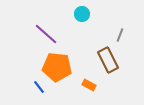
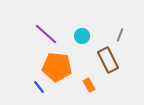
cyan circle: moved 22 px down
orange rectangle: rotated 32 degrees clockwise
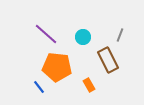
cyan circle: moved 1 px right, 1 px down
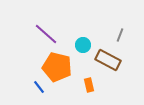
cyan circle: moved 8 px down
brown rectangle: rotated 35 degrees counterclockwise
orange pentagon: rotated 8 degrees clockwise
orange rectangle: rotated 16 degrees clockwise
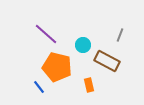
brown rectangle: moved 1 px left, 1 px down
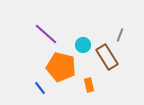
brown rectangle: moved 4 px up; rotated 30 degrees clockwise
orange pentagon: moved 4 px right
blue line: moved 1 px right, 1 px down
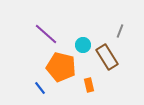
gray line: moved 4 px up
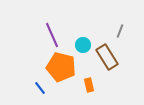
purple line: moved 6 px right, 1 px down; rotated 25 degrees clockwise
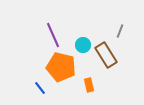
purple line: moved 1 px right
brown rectangle: moved 1 px left, 2 px up
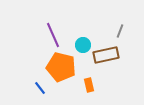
brown rectangle: rotated 70 degrees counterclockwise
